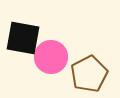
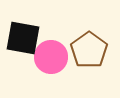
brown pentagon: moved 24 px up; rotated 9 degrees counterclockwise
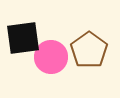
black square: rotated 18 degrees counterclockwise
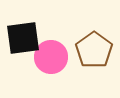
brown pentagon: moved 5 px right
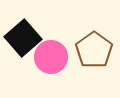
black square: rotated 33 degrees counterclockwise
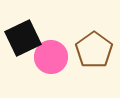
black square: rotated 15 degrees clockwise
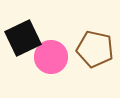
brown pentagon: moved 1 px right, 1 px up; rotated 24 degrees counterclockwise
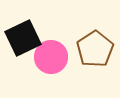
brown pentagon: rotated 27 degrees clockwise
